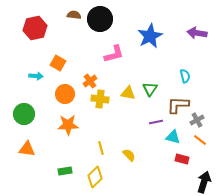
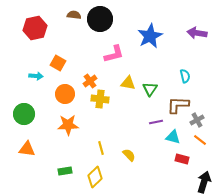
yellow triangle: moved 10 px up
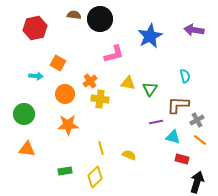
purple arrow: moved 3 px left, 3 px up
yellow semicircle: rotated 24 degrees counterclockwise
black arrow: moved 7 px left
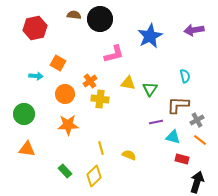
purple arrow: rotated 18 degrees counterclockwise
green rectangle: rotated 56 degrees clockwise
yellow diamond: moved 1 px left, 1 px up
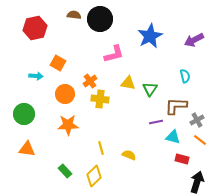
purple arrow: moved 10 px down; rotated 18 degrees counterclockwise
brown L-shape: moved 2 px left, 1 px down
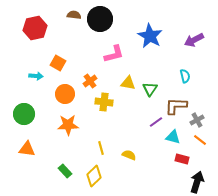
blue star: rotated 15 degrees counterclockwise
yellow cross: moved 4 px right, 3 px down
purple line: rotated 24 degrees counterclockwise
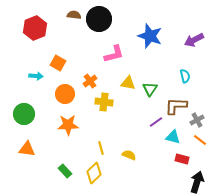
black circle: moved 1 px left
red hexagon: rotated 10 degrees counterclockwise
blue star: rotated 10 degrees counterclockwise
yellow diamond: moved 3 px up
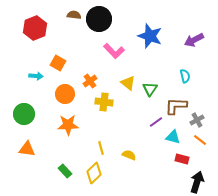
pink L-shape: moved 3 px up; rotated 60 degrees clockwise
yellow triangle: rotated 28 degrees clockwise
